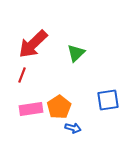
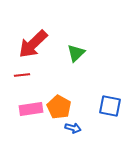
red line: rotated 63 degrees clockwise
blue square: moved 2 px right, 6 px down; rotated 20 degrees clockwise
orange pentagon: rotated 10 degrees counterclockwise
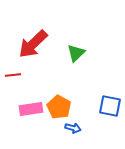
red line: moved 9 px left
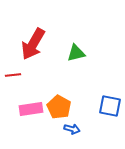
red arrow: rotated 16 degrees counterclockwise
green triangle: rotated 30 degrees clockwise
blue arrow: moved 1 px left, 1 px down
